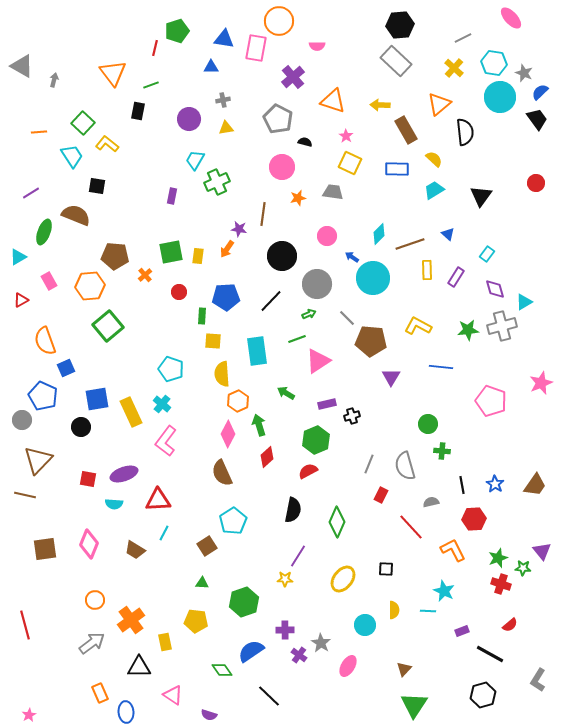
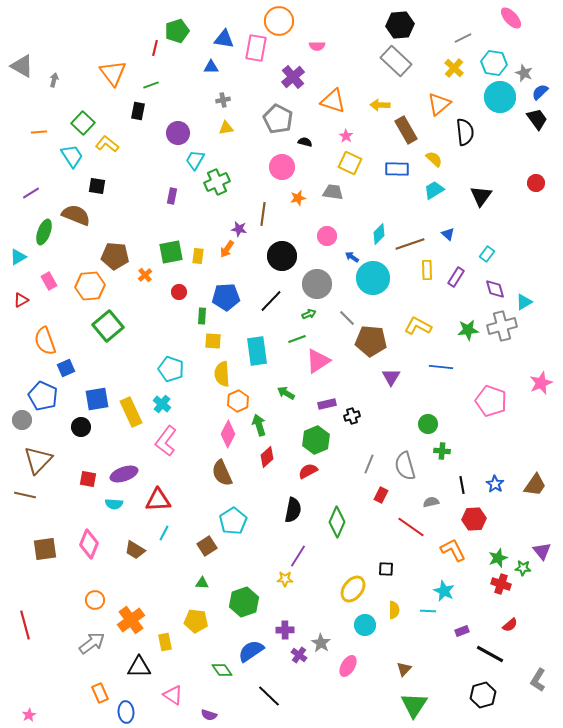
purple circle at (189, 119): moved 11 px left, 14 px down
red line at (411, 527): rotated 12 degrees counterclockwise
yellow ellipse at (343, 579): moved 10 px right, 10 px down
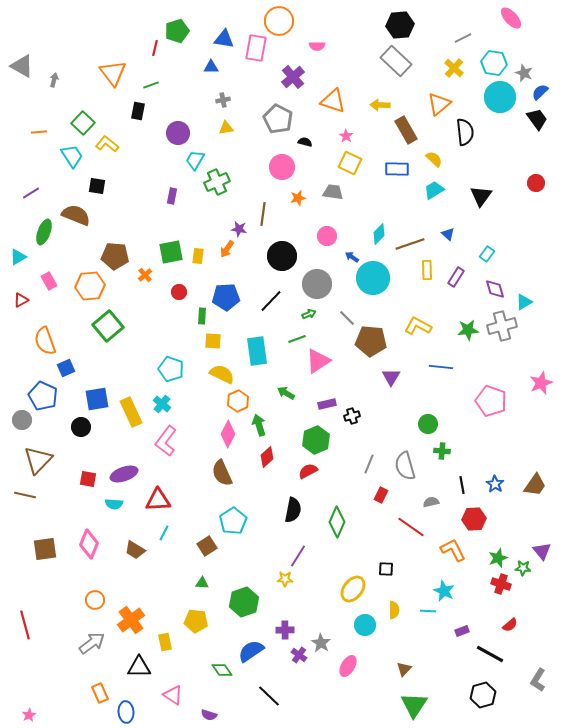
yellow semicircle at (222, 374): rotated 120 degrees clockwise
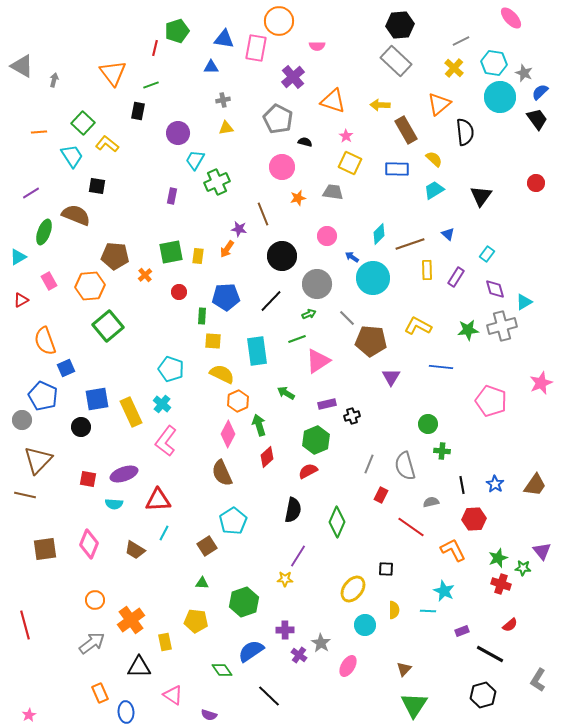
gray line at (463, 38): moved 2 px left, 3 px down
brown line at (263, 214): rotated 30 degrees counterclockwise
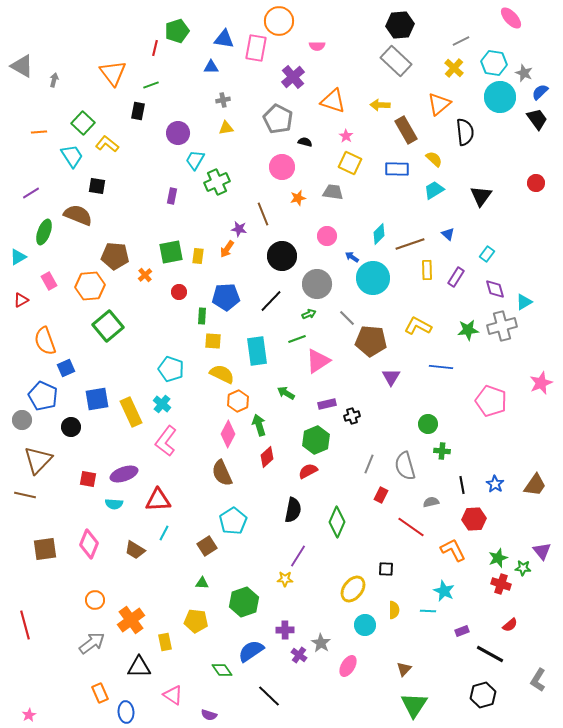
brown semicircle at (76, 215): moved 2 px right
black circle at (81, 427): moved 10 px left
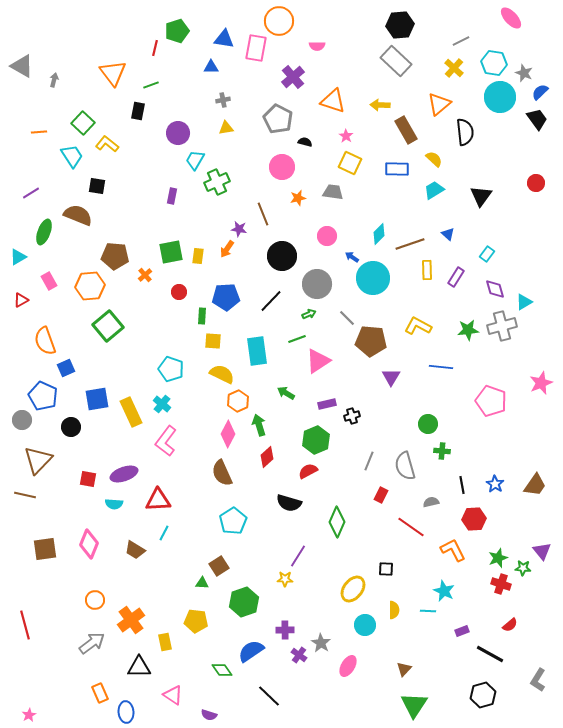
gray line at (369, 464): moved 3 px up
black semicircle at (293, 510): moved 4 px left, 7 px up; rotated 95 degrees clockwise
brown square at (207, 546): moved 12 px right, 20 px down
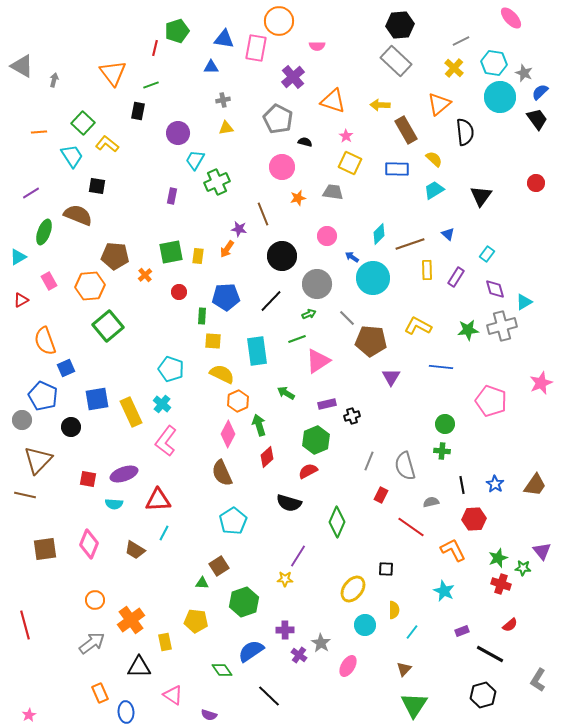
green circle at (428, 424): moved 17 px right
cyan line at (428, 611): moved 16 px left, 21 px down; rotated 56 degrees counterclockwise
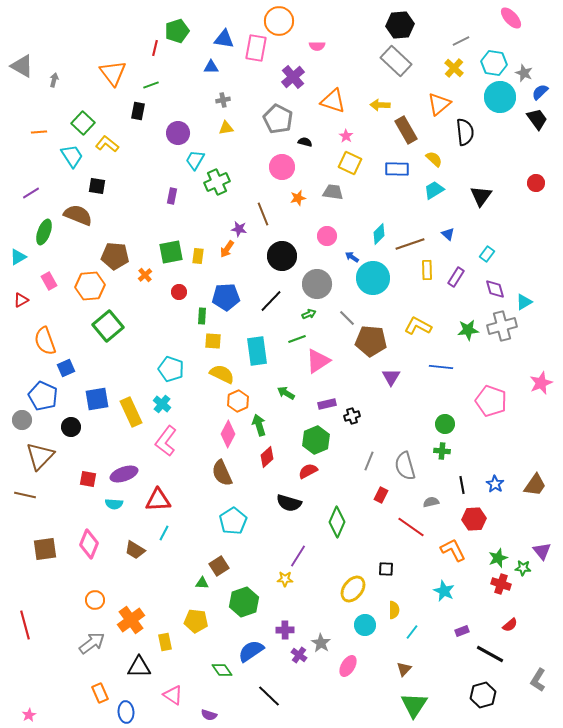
brown triangle at (38, 460): moved 2 px right, 4 px up
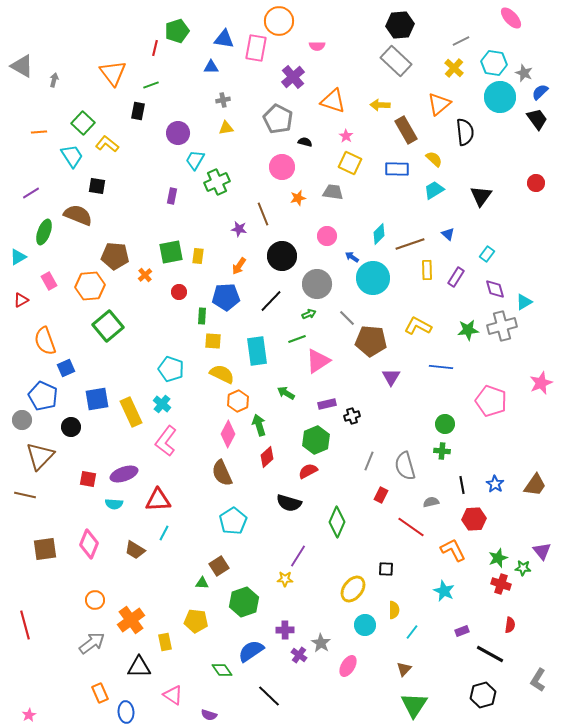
orange arrow at (227, 249): moved 12 px right, 17 px down
red semicircle at (510, 625): rotated 42 degrees counterclockwise
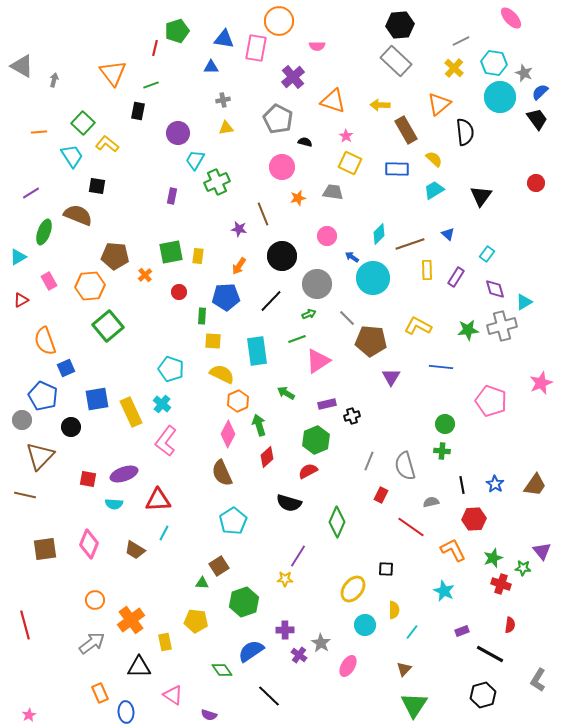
green star at (498, 558): moved 5 px left
